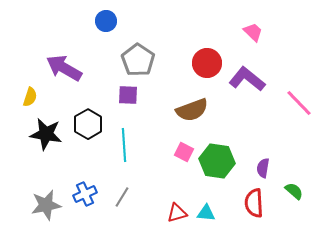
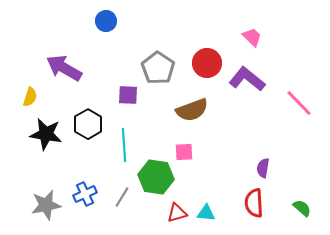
pink trapezoid: moved 1 px left, 5 px down
gray pentagon: moved 20 px right, 8 px down
pink square: rotated 30 degrees counterclockwise
green hexagon: moved 61 px left, 16 px down
green semicircle: moved 8 px right, 17 px down
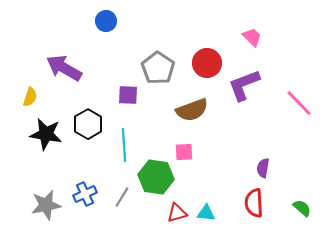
purple L-shape: moved 3 px left, 6 px down; rotated 60 degrees counterclockwise
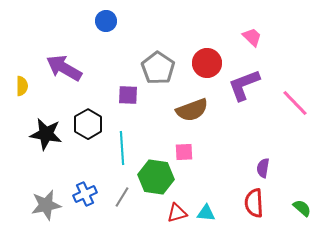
yellow semicircle: moved 8 px left, 11 px up; rotated 18 degrees counterclockwise
pink line: moved 4 px left
cyan line: moved 2 px left, 3 px down
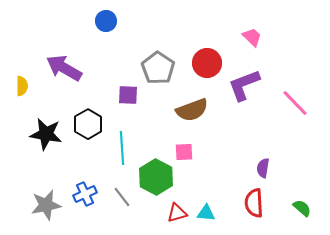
green hexagon: rotated 20 degrees clockwise
gray line: rotated 70 degrees counterclockwise
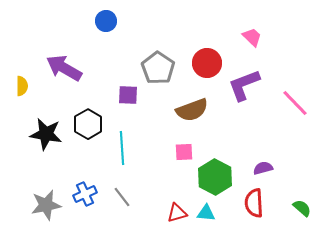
purple semicircle: rotated 66 degrees clockwise
green hexagon: moved 59 px right
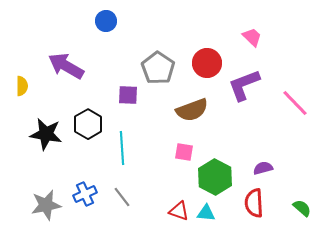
purple arrow: moved 2 px right, 2 px up
pink square: rotated 12 degrees clockwise
red triangle: moved 2 px right, 2 px up; rotated 35 degrees clockwise
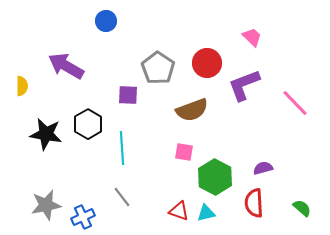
blue cross: moved 2 px left, 23 px down
cyan triangle: rotated 18 degrees counterclockwise
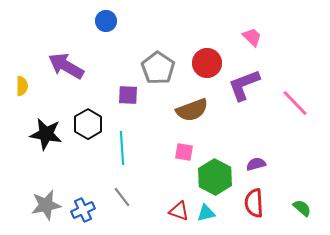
purple semicircle: moved 7 px left, 4 px up
blue cross: moved 7 px up
